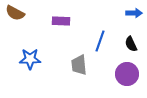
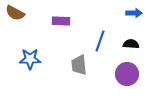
black semicircle: rotated 119 degrees clockwise
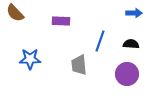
brown semicircle: rotated 18 degrees clockwise
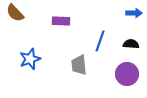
blue star: rotated 20 degrees counterclockwise
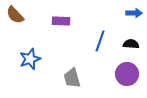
brown semicircle: moved 2 px down
gray trapezoid: moved 7 px left, 13 px down; rotated 10 degrees counterclockwise
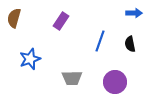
brown semicircle: moved 1 px left, 3 px down; rotated 60 degrees clockwise
purple rectangle: rotated 60 degrees counterclockwise
black semicircle: moved 1 px left; rotated 105 degrees counterclockwise
purple circle: moved 12 px left, 8 px down
gray trapezoid: rotated 75 degrees counterclockwise
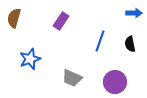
gray trapezoid: rotated 25 degrees clockwise
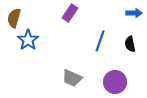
purple rectangle: moved 9 px right, 8 px up
blue star: moved 2 px left, 19 px up; rotated 15 degrees counterclockwise
